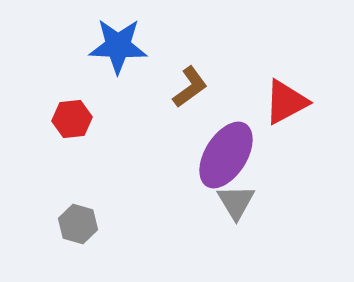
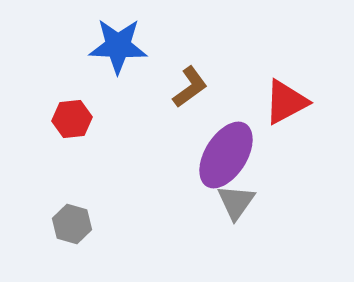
gray triangle: rotated 6 degrees clockwise
gray hexagon: moved 6 px left
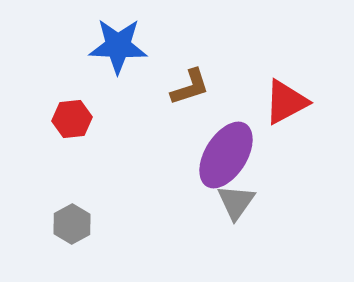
brown L-shape: rotated 18 degrees clockwise
gray hexagon: rotated 15 degrees clockwise
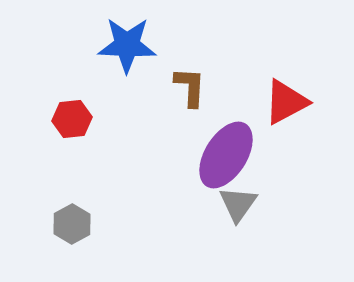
blue star: moved 9 px right, 1 px up
brown L-shape: rotated 69 degrees counterclockwise
gray triangle: moved 2 px right, 2 px down
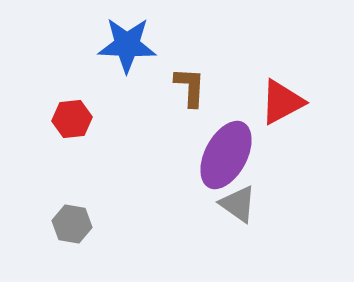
red triangle: moved 4 px left
purple ellipse: rotated 4 degrees counterclockwise
gray triangle: rotated 30 degrees counterclockwise
gray hexagon: rotated 21 degrees counterclockwise
